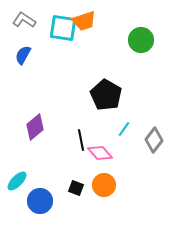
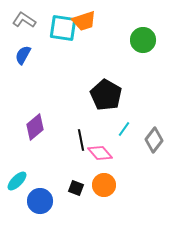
green circle: moved 2 px right
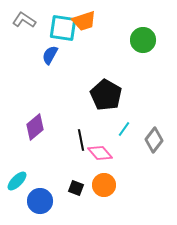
blue semicircle: moved 27 px right
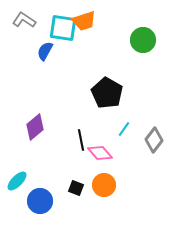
blue semicircle: moved 5 px left, 4 px up
black pentagon: moved 1 px right, 2 px up
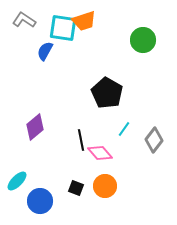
orange circle: moved 1 px right, 1 px down
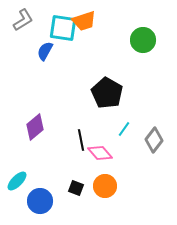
gray L-shape: moved 1 px left; rotated 115 degrees clockwise
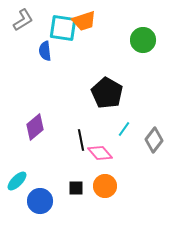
blue semicircle: rotated 36 degrees counterclockwise
black square: rotated 21 degrees counterclockwise
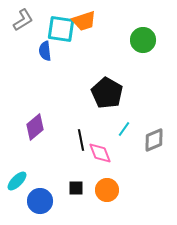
cyan square: moved 2 px left, 1 px down
gray diamond: rotated 30 degrees clockwise
pink diamond: rotated 20 degrees clockwise
orange circle: moved 2 px right, 4 px down
